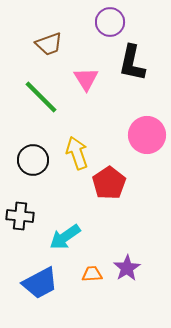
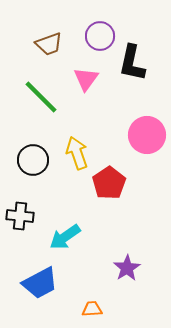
purple circle: moved 10 px left, 14 px down
pink triangle: rotated 8 degrees clockwise
orange trapezoid: moved 35 px down
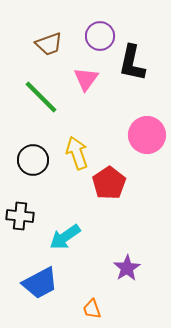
orange trapezoid: rotated 105 degrees counterclockwise
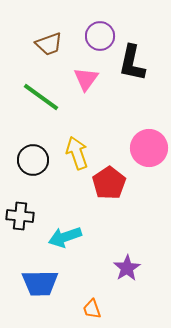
green line: rotated 9 degrees counterclockwise
pink circle: moved 2 px right, 13 px down
cyan arrow: rotated 16 degrees clockwise
blue trapezoid: rotated 27 degrees clockwise
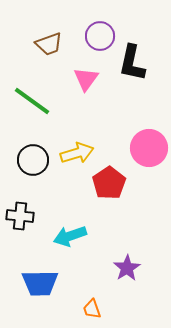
green line: moved 9 px left, 4 px down
yellow arrow: rotated 92 degrees clockwise
cyan arrow: moved 5 px right, 1 px up
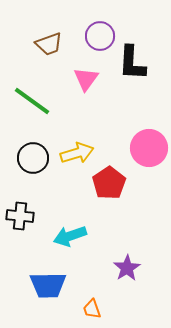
black L-shape: rotated 9 degrees counterclockwise
black circle: moved 2 px up
blue trapezoid: moved 8 px right, 2 px down
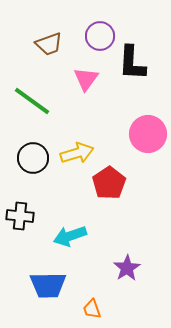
pink circle: moved 1 px left, 14 px up
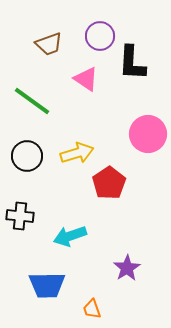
pink triangle: rotated 32 degrees counterclockwise
black circle: moved 6 px left, 2 px up
blue trapezoid: moved 1 px left
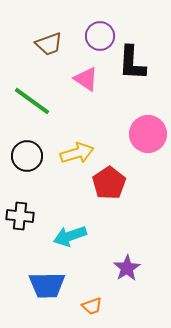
orange trapezoid: moved 3 px up; rotated 90 degrees counterclockwise
